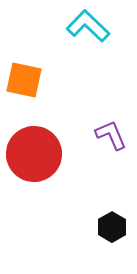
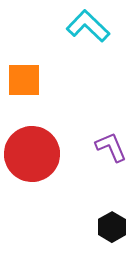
orange square: rotated 12 degrees counterclockwise
purple L-shape: moved 12 px down
red circle: moved 2 px left
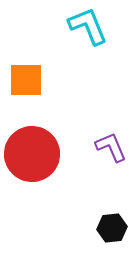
cyan L-shape: rotated 24 degrees clockwise
orange square: moved 2 px right
black hexagon: moved 1 px down; rotated 24 degrees clockwise
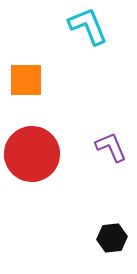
black hexagon: moved 10 px down
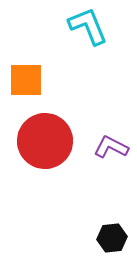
purple L-shape: rotated 40 degrees counterclockwise
red circle: moved 13 px right, 13 px up
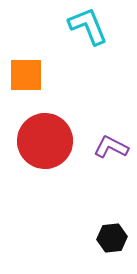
orange square: moved 5 px up
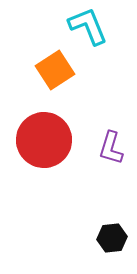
orange square: moved 29 px right, 5 px up; rotated 33 degrees counterclockwise
red circle: moved 1 px left, 1 px up
purple L-shape: moved 1 px down; rotated 100 degrees counterclockwise
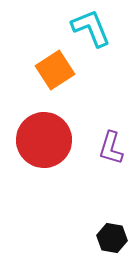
cyan L-shape: moved 3 px right, 2 px down
black hexagon: rotated 16 degrees clockwise
